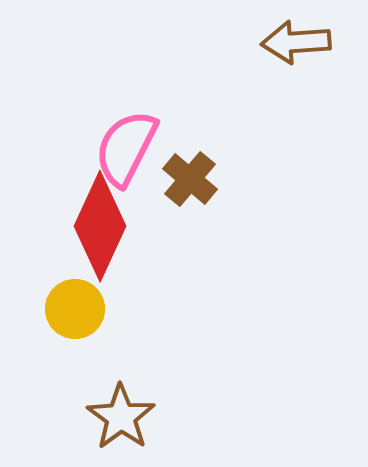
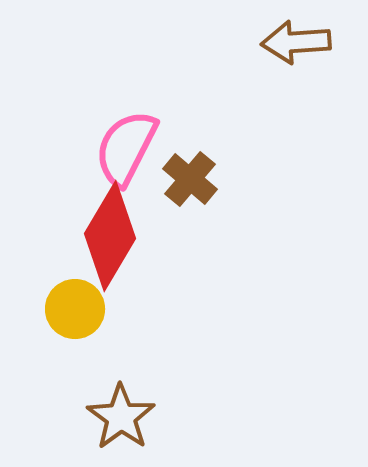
red diamond: moved 10 px right, 10 px down; rotated 6 degrees clockwise
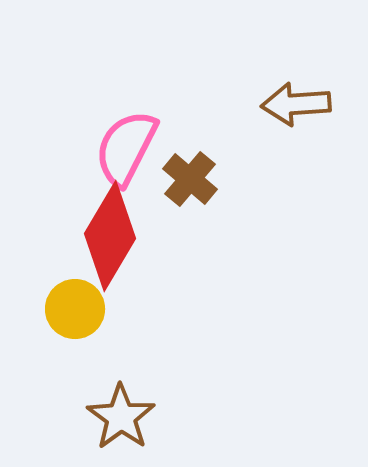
brown arrow: moved 62 px down
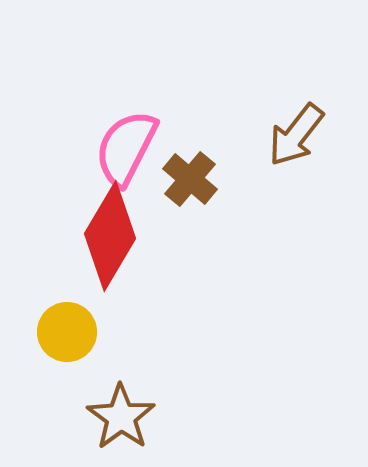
brown arrow: moved 31 px down; rotated 48 degrees counterclockwise
yellow circle: moved 8 px left, 23 px down
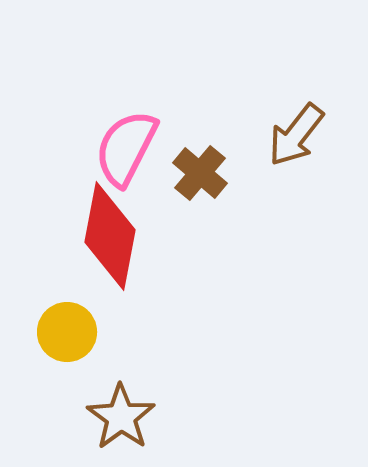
brown cross: moved 10 px right, 6 px up
red diamond: rotated 20 degrees counterclockwise
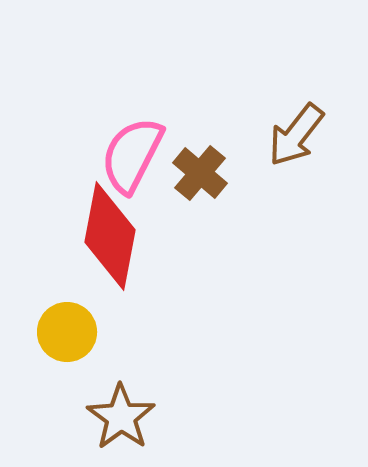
pink semicircle: moved 6 px right, 7 px down
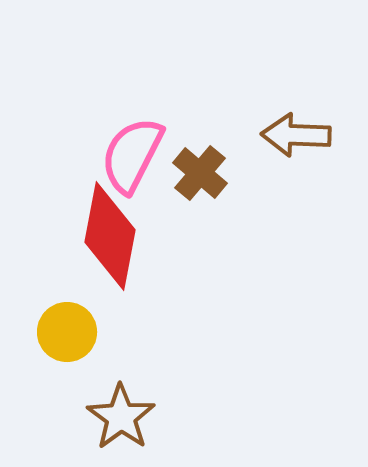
brown arrow: rotated 54 degrees clockwise
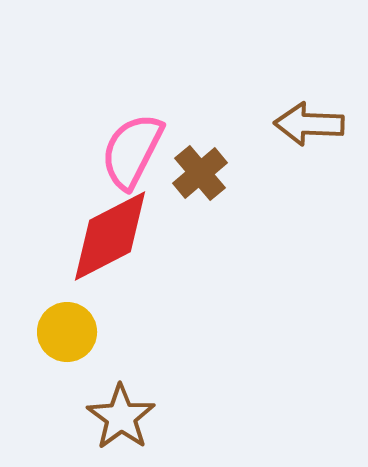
brown arrow: moved 13 px right, 11 px up
pink semicircle: moved 4 px up
brown cross: rotated 10 degrees clockwise
red diamond: rotated 52 degrees clockwise
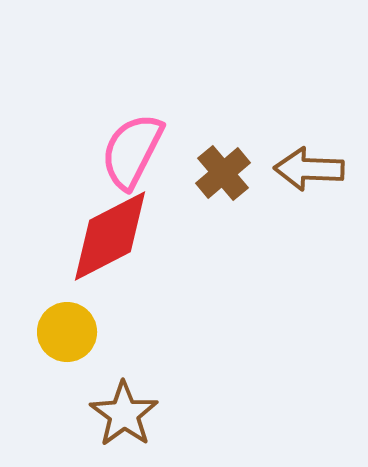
brown arrow: moved 45 px down
brown cross: moved 23 px right
brown star: moved 3 px right, 3 px up
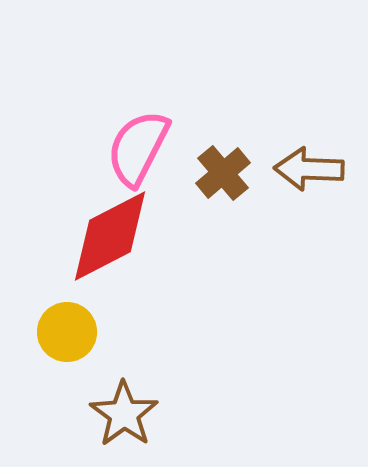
pink semicircle: moved 6 px right, 3 px up
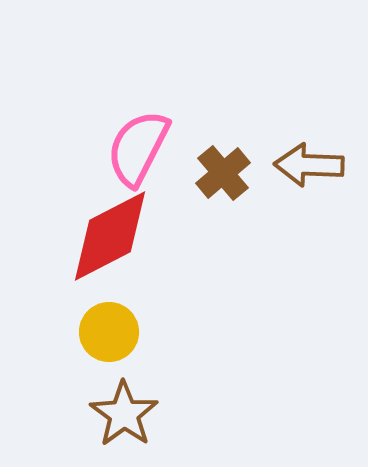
brown arrow: moved 4 px up
yellow circle: moved 42 px right
